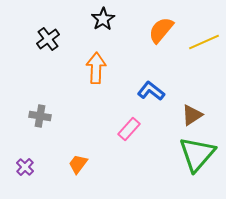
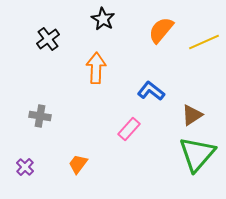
black star: rotated 10 degrees counterclockwise
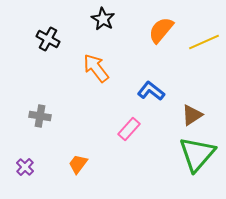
black cross: rotated 25 degrees counterclockwise
orange arrow: rotated 40 degrees counterclockwise
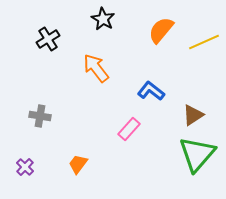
black cross: rotated 30 degrees clockwise
brown triangle: moved 1 px right
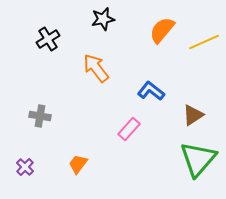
black star: rotated 30 degrees clockwise
orange semicircle: moved 1 px right
green triangle: moved 1 px right, 5 px down
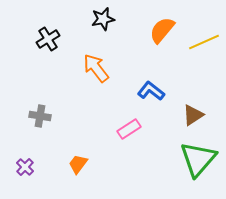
pink rectangle: rotated 15 degrees clockwise
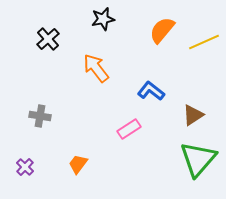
black cross: rotated 10 degrees counterclockwise
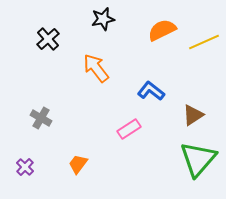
orange semicircle: rotated 24 degrees clockwise
gray cross: moved 1 px right, 2 px down; rotated 20 degrees clockwise
